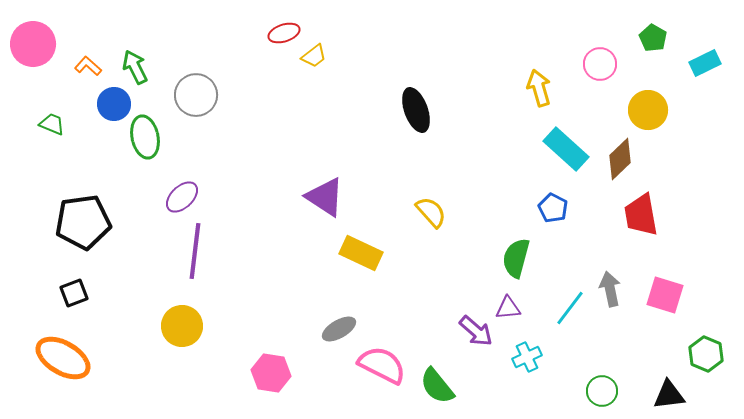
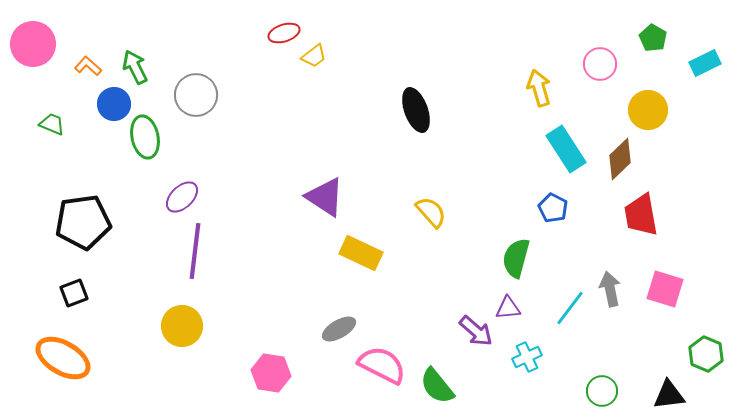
cyan rectangle at (566, 149): rotated 15 degrees clockwise
pink square at (665, 295): moved 6 px up
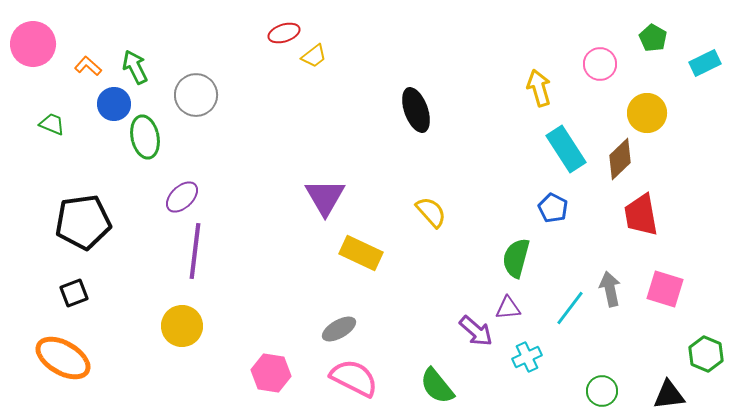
yellow circle at (648, 110): moved 1 px left, 3 px down
purple triangle at (325, 197): rotated 27 degrees clockwise
pink semicircle at (382, 365): moved 28 px left, 13 px down
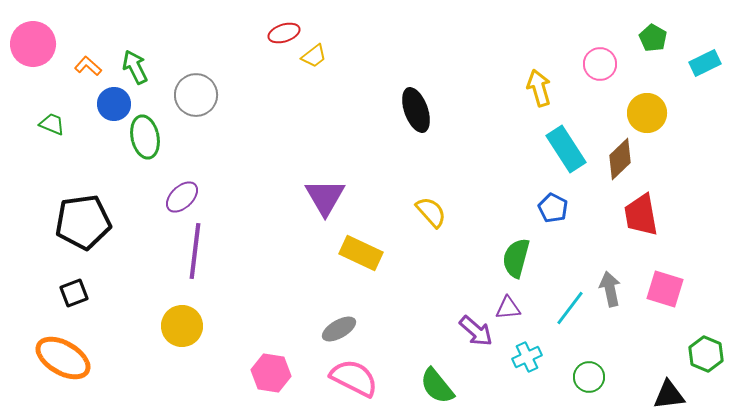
green circle at (602, 391): moved 13 px left, 14 px up
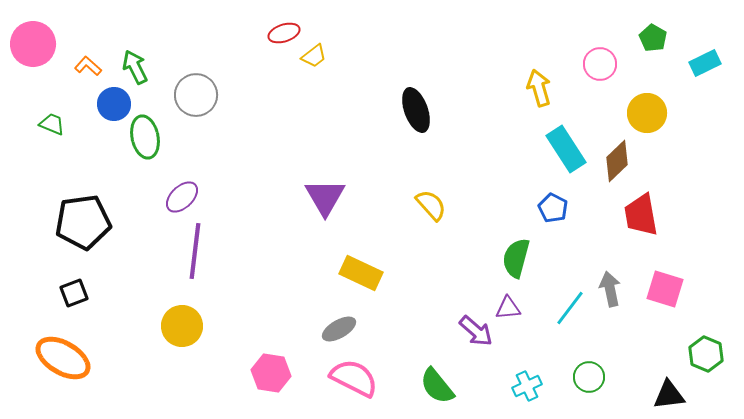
brown diamond at (620, 159): moved 3 px left, 2 px down
yellow semicircle at (431, 212): moved 7 px up
yellow rectangle at (361, 253): moved 20 px down
cyan cross at (527, 357): moved 29 px down
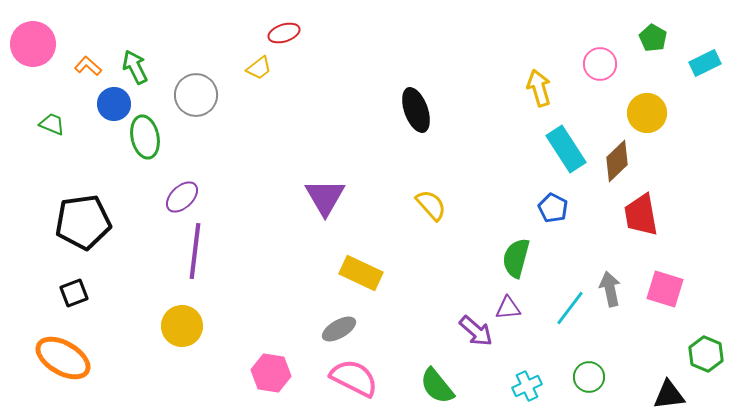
yellow trapezoid at (314, 56): moved 55 px left, 12 px down
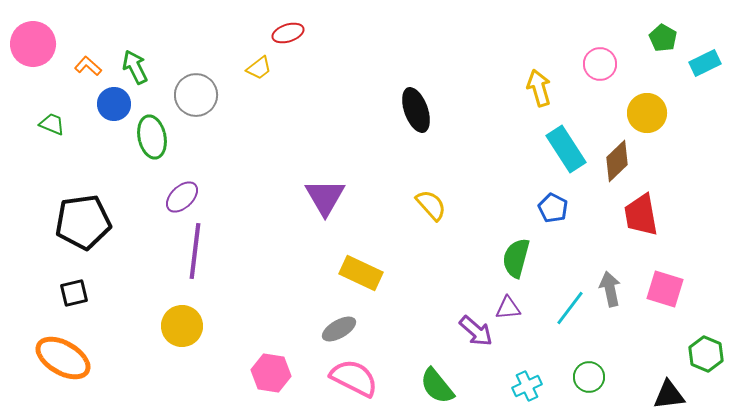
red ellipse at (284, 33): moved 4 px right
green pentagon at (653, 38): moved 10 px right
green ellipse at (145, 137): moved 7 px right
black square at (74, 293): rotated 8 degrees clockwise
